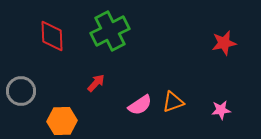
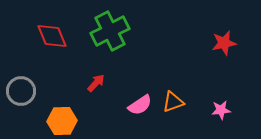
red diamond: rotated 20 degrees counterclockwise
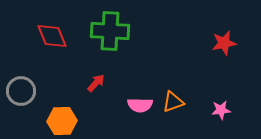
green cross: rotated 30 degrees clockwise
pink semicircle: rotated 35 degrees clockwise
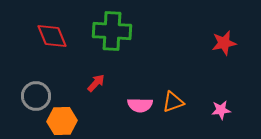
green cross: moved 2 px right
gray circle: moved 15 px right, 5 px down
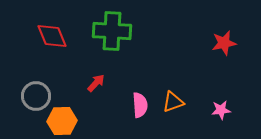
pink semicircle: rotated 95 degrees counterclockwise
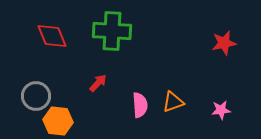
red arrow: moved 2 px right
orange hexagon: moved 4 px left; rotated 8 degrees clockwise
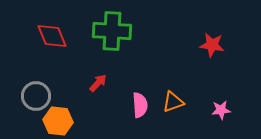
red star: moved 12 px left, 2 px down; rotated 20 degrees clockwise
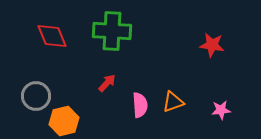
red arrow: moved 9 px right
orange hexagon: moved 6 px right; rotated 20 degrees counterclockwise
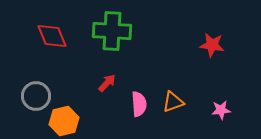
pink semicircle: moved 1 px left, 1 px up
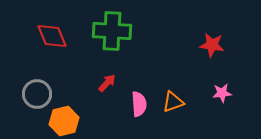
gray circle: moved 1 px right, 2 px up
pink star: moved 1 px right, 17 px up
